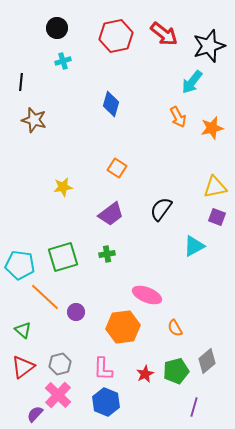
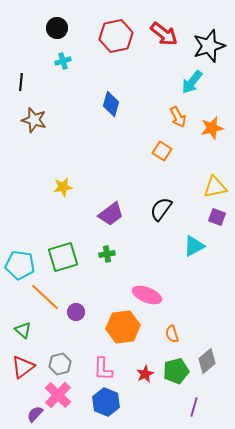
orange square: moved 45 px right, 17 px up
orange semicircle: moved 3 px left, 6 px down; rotated 12 degrees clockwise
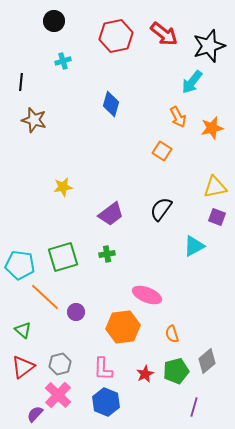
black circle: moved 3 px left, 7 px up
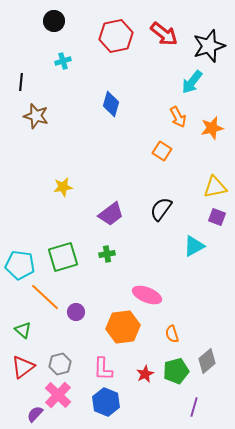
brown star: moved 2 px right, 4 px up
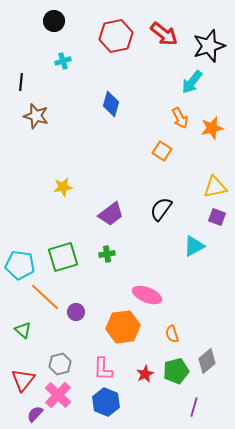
orange arrow: moved 2 px right, 1 px down
red triangle: moved 13 px down; rotated 15 degrees counterclockwise
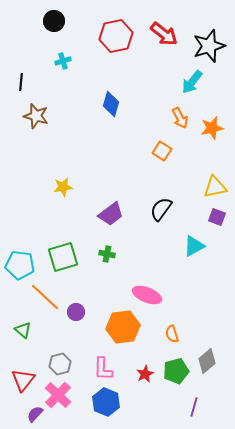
green cross: rotated 21 degrees clockwise
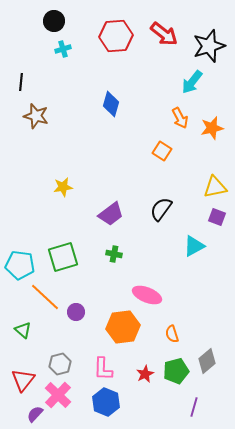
red hexagon: rotated 8 degrees clockwise
cyan cross: moved 12 px up
green cross: moved 7 px right
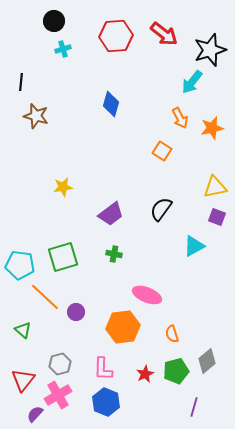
black star: moved 1 px right, 4 px down
pink cross: rotated 16 degrees clockwise
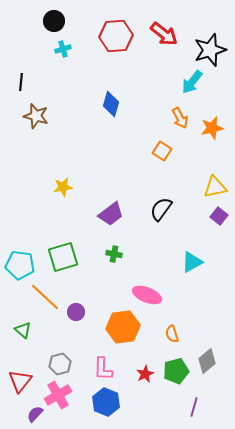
purple square: moved 2 px right, 1 px up; rotated 18 degrees clockwise
cyan triangle: moved 2 px left, 16 px down
red triangle: moved 3 px left, 1 px down
